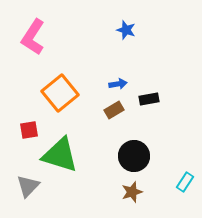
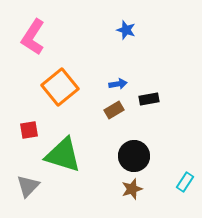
orange square: moved 6 px up
green triangle: moved 3 px right
brown star: moved 3 px up
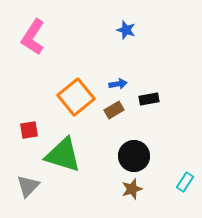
orange square: moved 16 px right, 10 px down
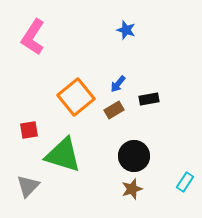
blue arrow: rotated 138 degrees clockwise
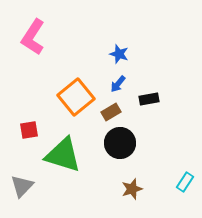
blue star: moved 7 px left, 24 px down
brown rectangle: moved 3 px left, 2 px down
black circle: moved 14 px left, 13 px up
gray triangle: moved 6 px left
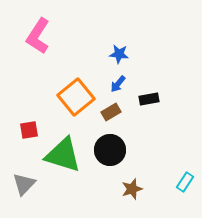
pink L-shape: moved 5 px right, 1 px up
blue star: rotated 12 degrees counterclockwise
black circle: moved 10 px left, 7 px down
gray triangle: moved 2 px right, 2 px up
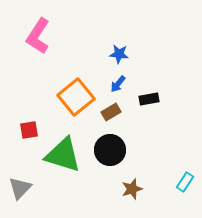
gray triangle: moved 4 px left, 4 px down
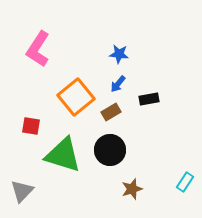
pink L-shape: moved 13 px down
red square: moved 2 px right, 4 px up; rotated 18 degrees clockwise
gray triangle: moved 2 px right, 3 px down
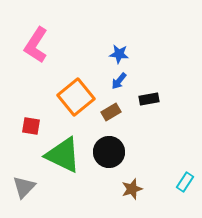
pink L-shape: moved 2 px left, 4 px up
blue arrow: moved 1 px right, 3 px up
black circle: moved 1 px left, 2 px down
green triangle: rotated 9 degrees clockwise
gray triangle: moved 2 px right, 4 px up
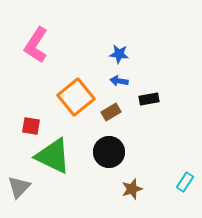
blue arrow: rotated 60 degrees clockwise
green triangle: moved 10 px left, 1 px down
gray triangle: moved 5 px left
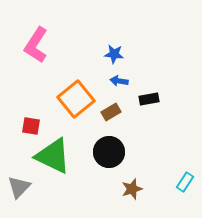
blue star: moved 5 px left
orange square: moved 2 px down
